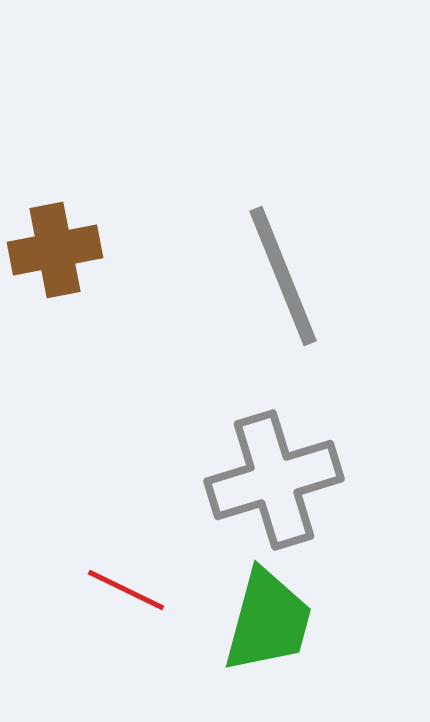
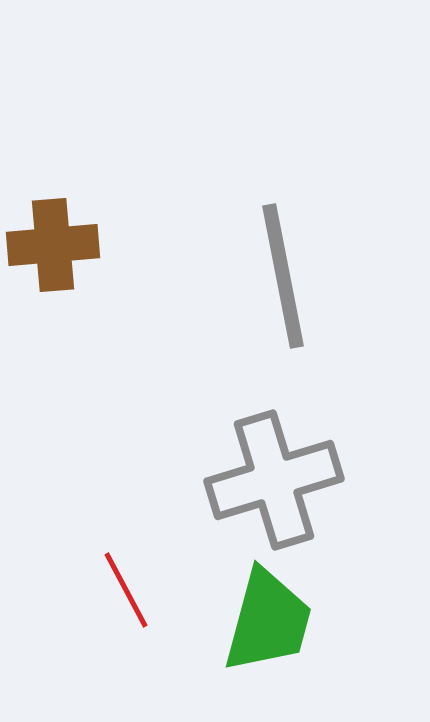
brown cross: moved 2 px left, 5 px up; rotated 6 degrees clockwise
gray line: rotated 11 degrees clockwise
red line: rotated 36 degrees clockwise
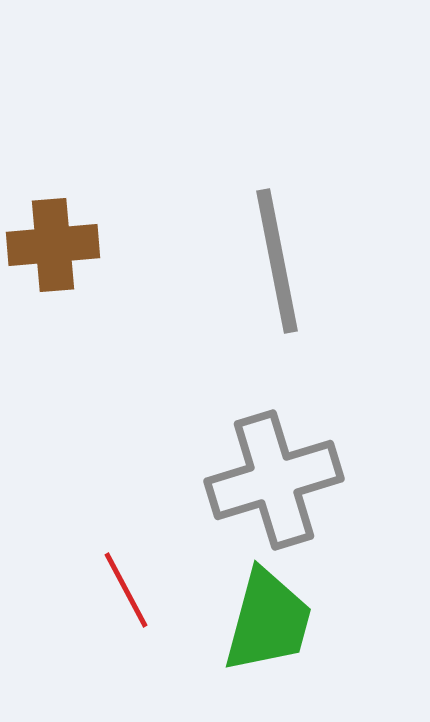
gray line: moved 6 px left, 15 px up
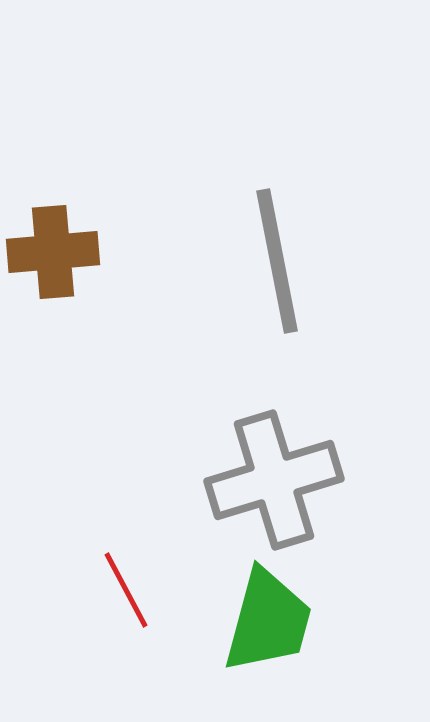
brown cross: moved 7 px down
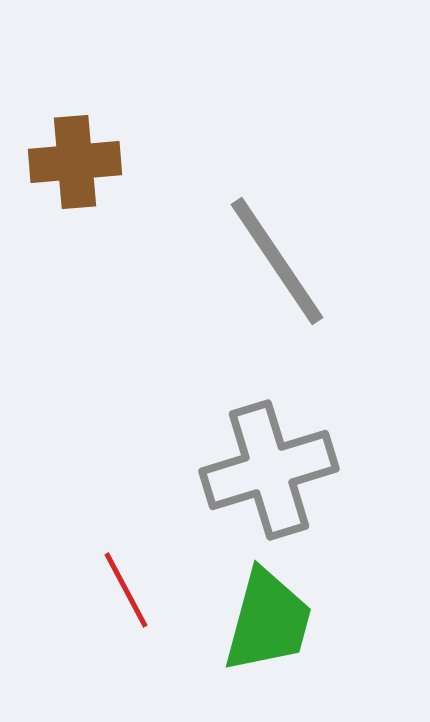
brown cross: moved 22 px right, 90 px up
gray line: rotated 23 degrees counterclockwise
gray cross: moved 5 px left, 10 px up
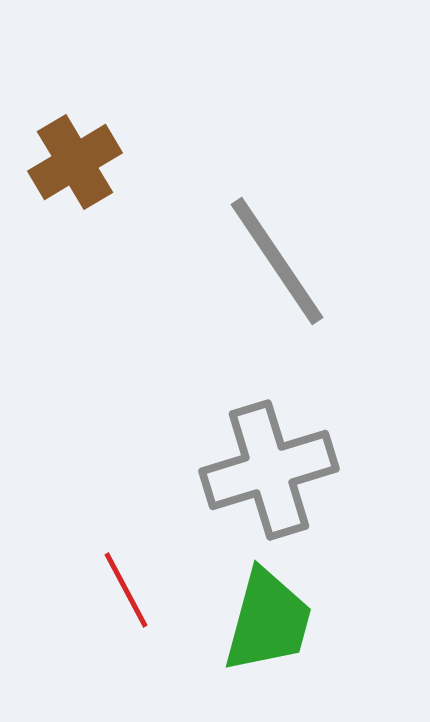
brown cross: rotated 26 degrees counterclockwise
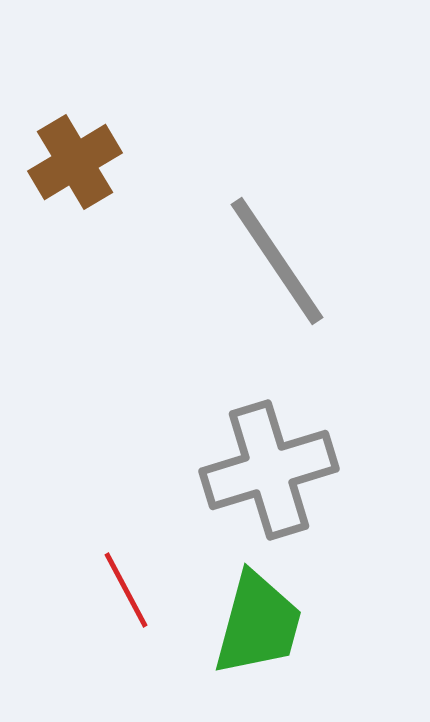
green trapezoid: moved 10 px left, 3 px down
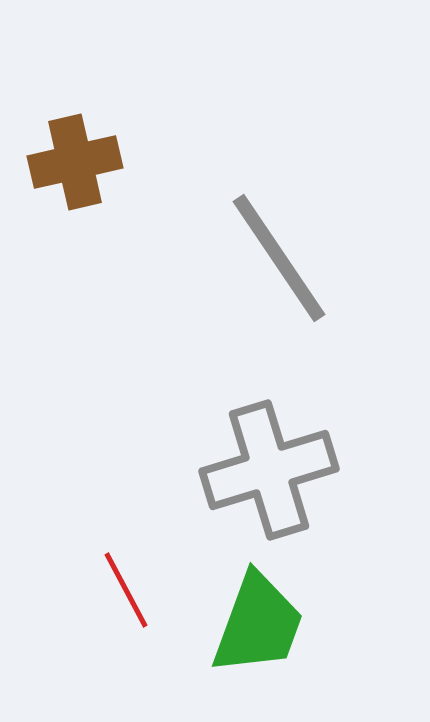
brown cross: rotated 18 degrees clockwise
gray line: moved 2 px right, 3 px up
green trapezoid: rotated 5 degrees clockwise
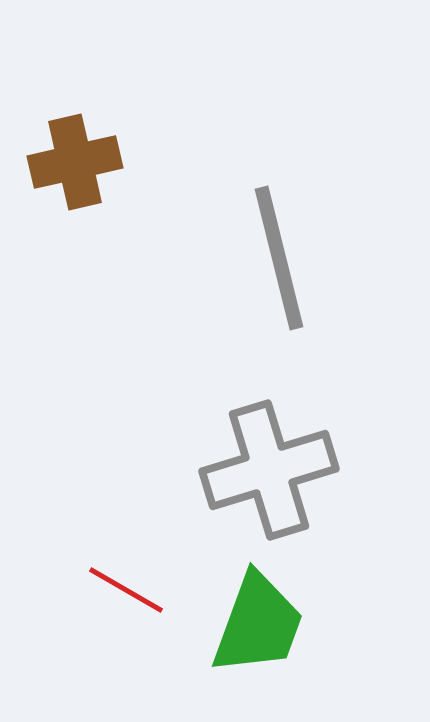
gray line: rotated 20 degrees clockwise
red line: rotated 32 degrees counterclockwise
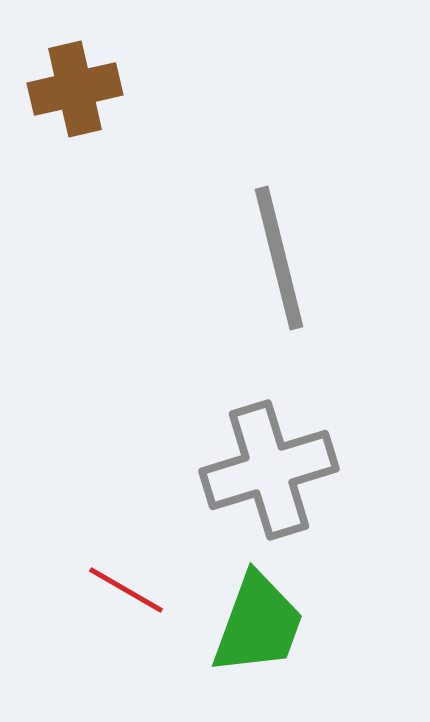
brown cross: moved 73 px up
